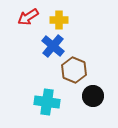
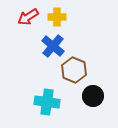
yellow cross: moved 2 px left, 3 px up
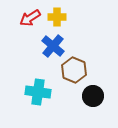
red arrow: moved 2 px right, 1 px down
cyan cross: moved 9 px left, 10 px up
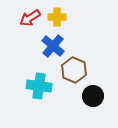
cyan cross: moved 1 px right, 6 px up
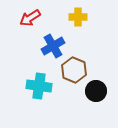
yellow cross: moved 21 px right
blue cross: rotated 20 degrees clockwise
black circle: moved 3 px right, 5 px up
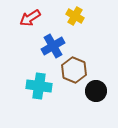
yellow cross: moved 3 px left, 1 px up; rotated 30 degrees clockwise
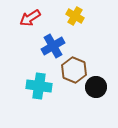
black circle: moved 4 px up
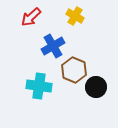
red arrow: moved 1 px right, 1 px up; rotated 10 degrees counterclockwise
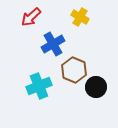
yellow cross: moved 5 px right, 1 px down
blue cross: moved 2 px up
cyan cross: rotated 30 degrees counterclockwise
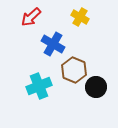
blue cross: rotated 30 degrees counterclockwise
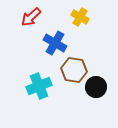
blue cross: moved 2 px right, 1 px up
brown hexagon: rotated 15 degrees counterclockwise
